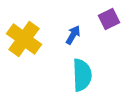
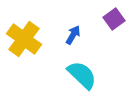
purple square: moved 5 px right; rotated 10 degrees counterclockwise
cyan semicircle: rotated 44 degrees counterclockwise
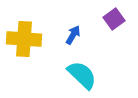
yellow cross: rotated 32 degrees counterclockwise
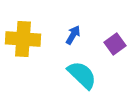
purple square: moved 1 px right, 25 px down
yellow cross: moved 1 px left
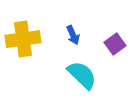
blue arrow: rotated 126 degrees clockwise
yellow cross: rotated 12 degrees counterclockwise
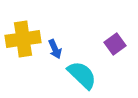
blue arrow: moved 18 px left, 14 px down
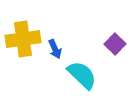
purple square: rotated 10 degrees counterclockwise
